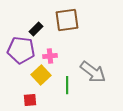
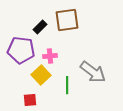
black rectangle: moved 4 px right, 2 px up
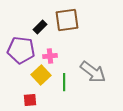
green line: moved 3 px left, 3 px up
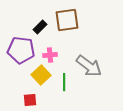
pink cross: moved 1 px up
gray arrow: moved 4 px left, 6 px up
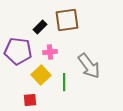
purple pentagon: moved 3 px left, 1 px down
pink cross: moved 3 px up
gray arrow: rotated 16 degrees clockwise
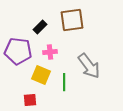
brown square: moved 5 px right
yellow square: rotated 24 degrees counterclockwise
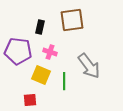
black rectangle: rotated 32 degrees counterclockwise
pink cross: rotated 24 degrees clockwise
green line: moved 1 px up
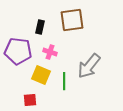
gray arrow: rotated 76 degrees clockwise
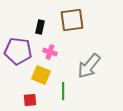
green line: moved 1 px left, 10 px down
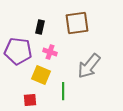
brown square: moved 5 px right, 3 px down
